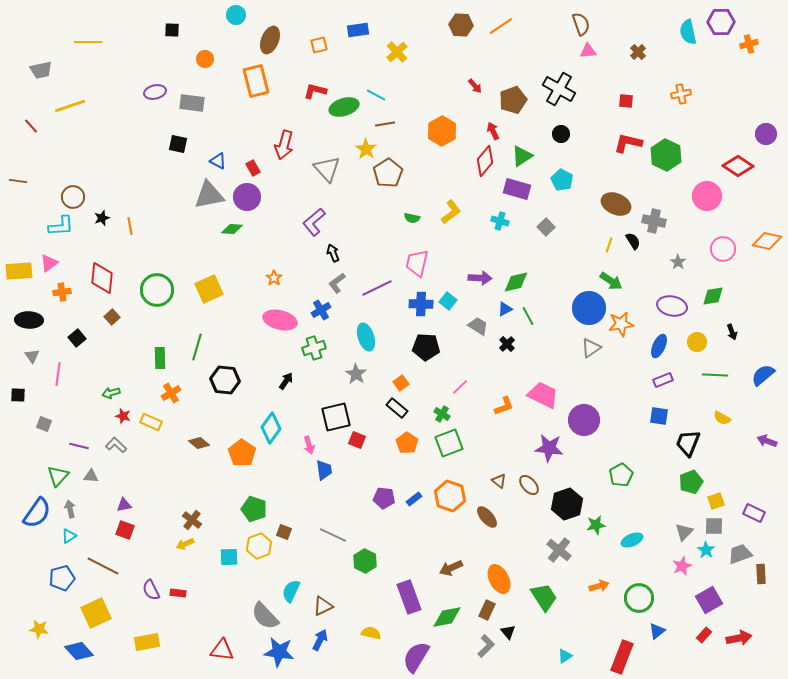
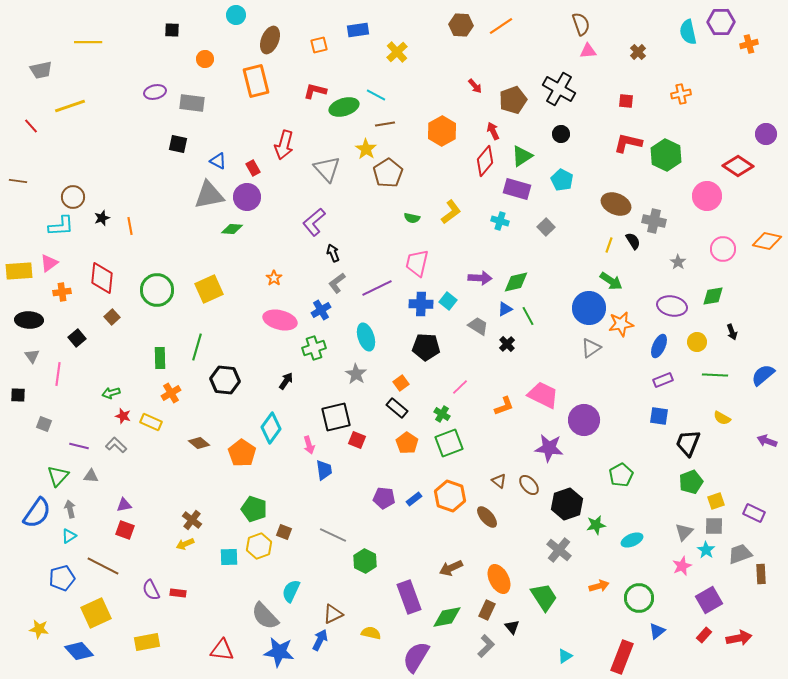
brown triangle at (323, 606): moved 10 px right, 8 px down
black triangle at (508, 632): moved 4 px right, 5 px up
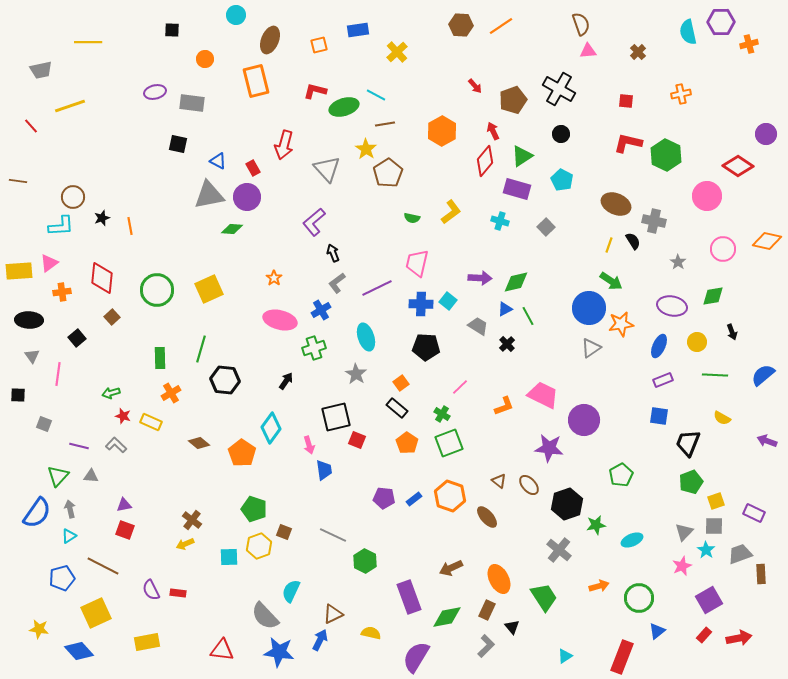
green line at (197, 347): moved 4 px right, 2 px down
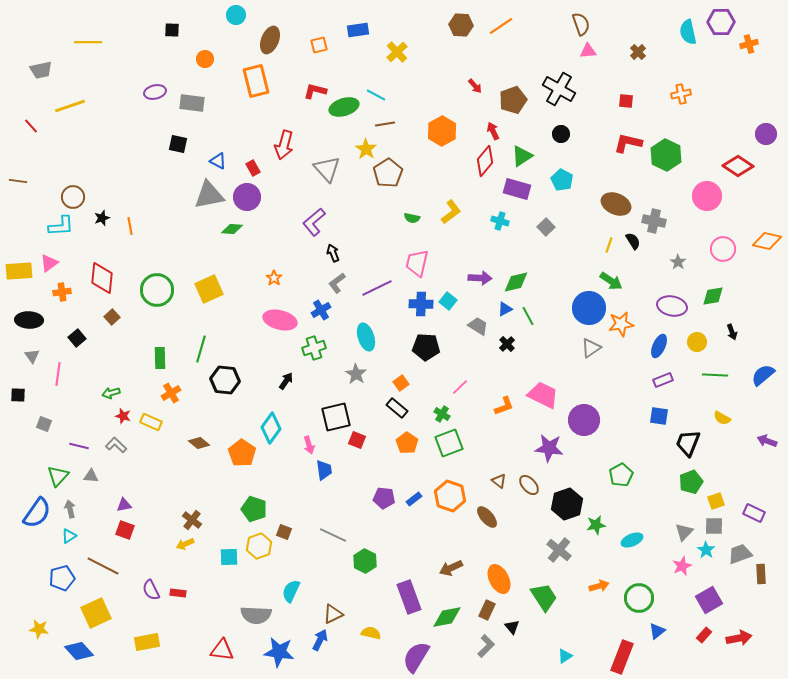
gray semicircle at (265, 616): moved 9 px left, 1 px up; rotated 44 degrees counterclockwise
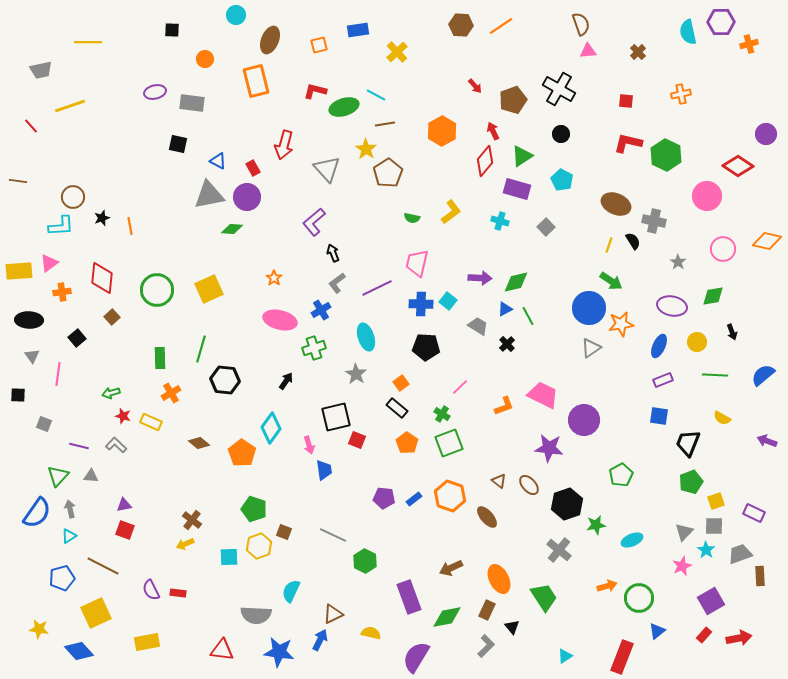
brown rectangle at (761, 574): moved 1 px left, 2 px down
orange arrow at (599, 586): moved 8 px right
purple square at (709, 600): moved 2 px right, 1 px down
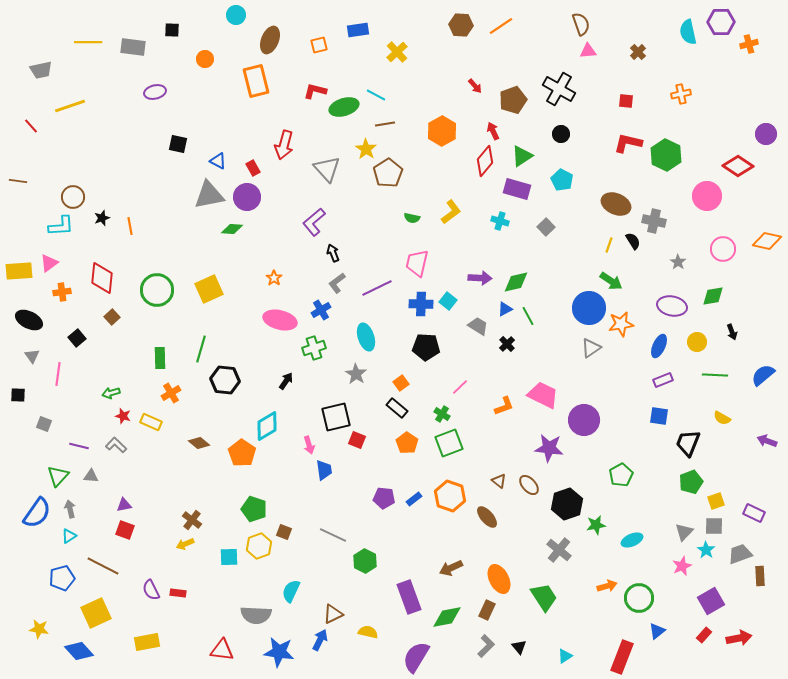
gray rectangle at (192, 103): moved 59 px left, 56 px up
black ellipse at (29, 320): rotated 24 degrees clockwise
cyan diamond at (271, 428): moved 4 px left, 2 px up; rotated 24 degrees clockwise
black triangle at (512, 627): moved 7 px right, 20 px down
yellow semicircle at (371, 633): moved 3 px left, 1 px up
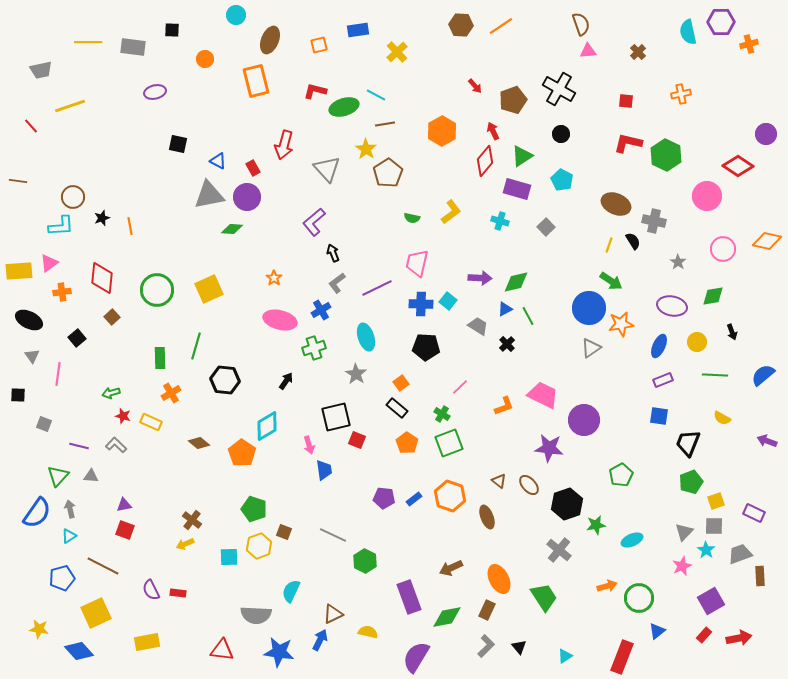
green line at (201, 349): moved 5 px left, 3 px up
brown ellipse at (487, 517): rotated 20 degrees clockwise
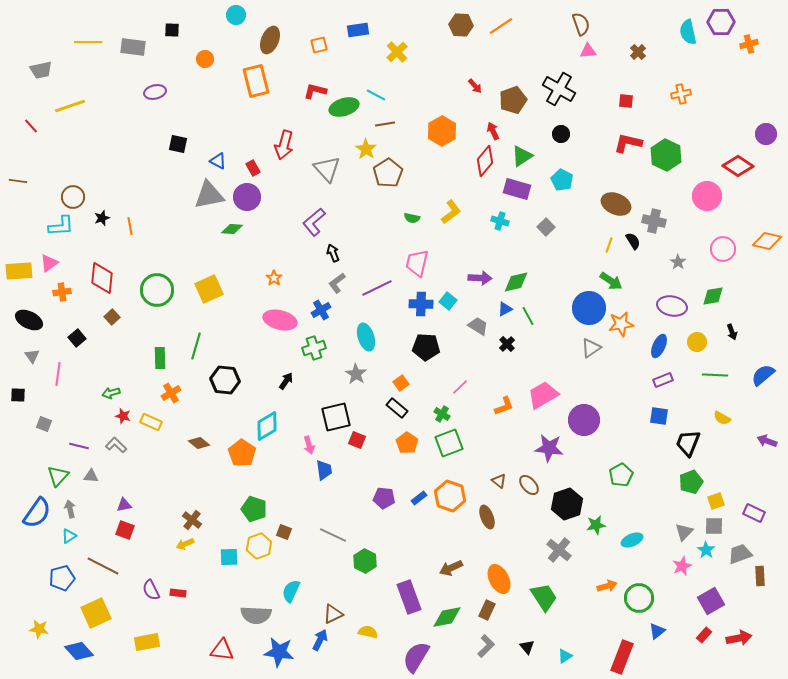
pink trapezoid at (543, 395): rotated 56 degrees counterclockwise
blue rectangle at (414, 499): moved 5 px right, 1 px up
black triangle at (519, 647): moved 8 px right
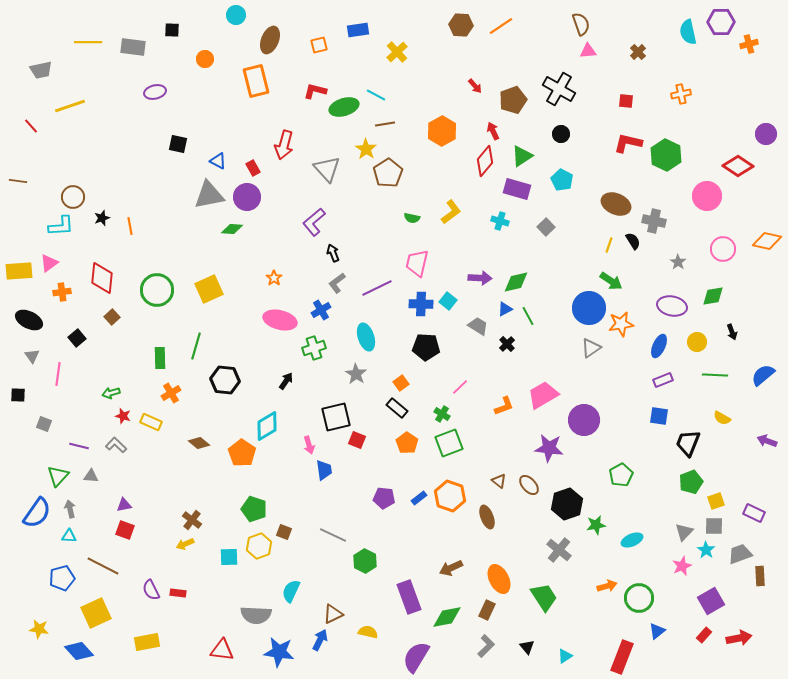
cyan triangle at (69, 536): rotated 35 degrees clockwise
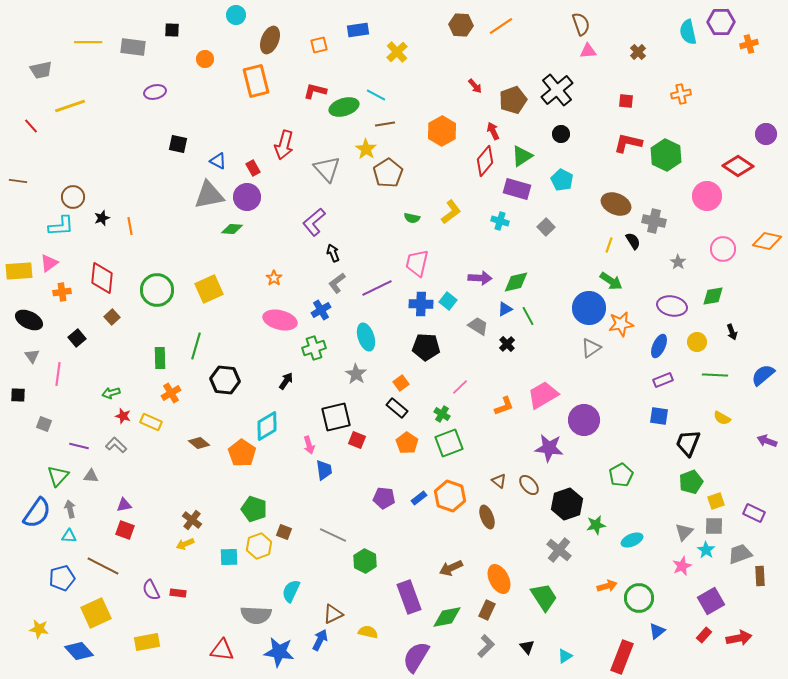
black cross at (559, 89): moved 2 px left, 1 px down; rotated 20 degrees clockwise
